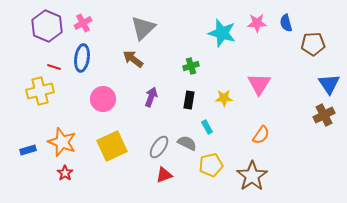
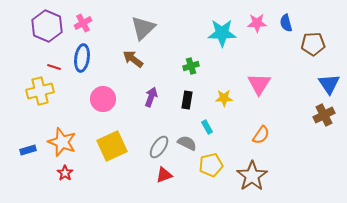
cyan star: rotated 16 degrees counterclockwise
black rectangle: moved 2 px left
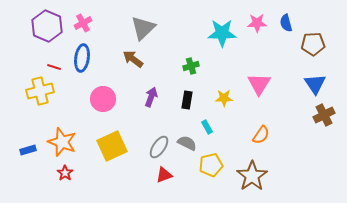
blue triangle: moved 14 px left
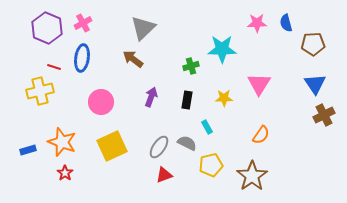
purple hexagon: moved 2 px down
cyan star: moved 16 px down
pink circle: moved 2 px left, 3 px down
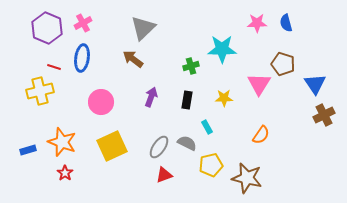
brown pentagon: moved 30 px left, 20 px down; rotated 20 degrees clockwise
brown star: moved 5 px left, 2 px down; rotated 24 degrees counterclockwise
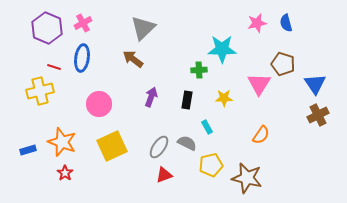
pink star: rotated 12 degrees counterclockwise
green cross: moved 8 px right, 4 px down; rotated 14 degrees clockwise
pink circle: moved 2 px left, 2 px down
brown cross: moved 6 px left
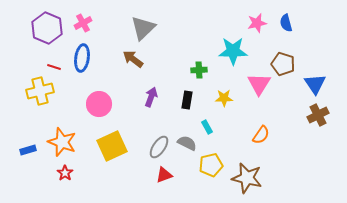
cyan star: moved 11 px right, 2 px down
